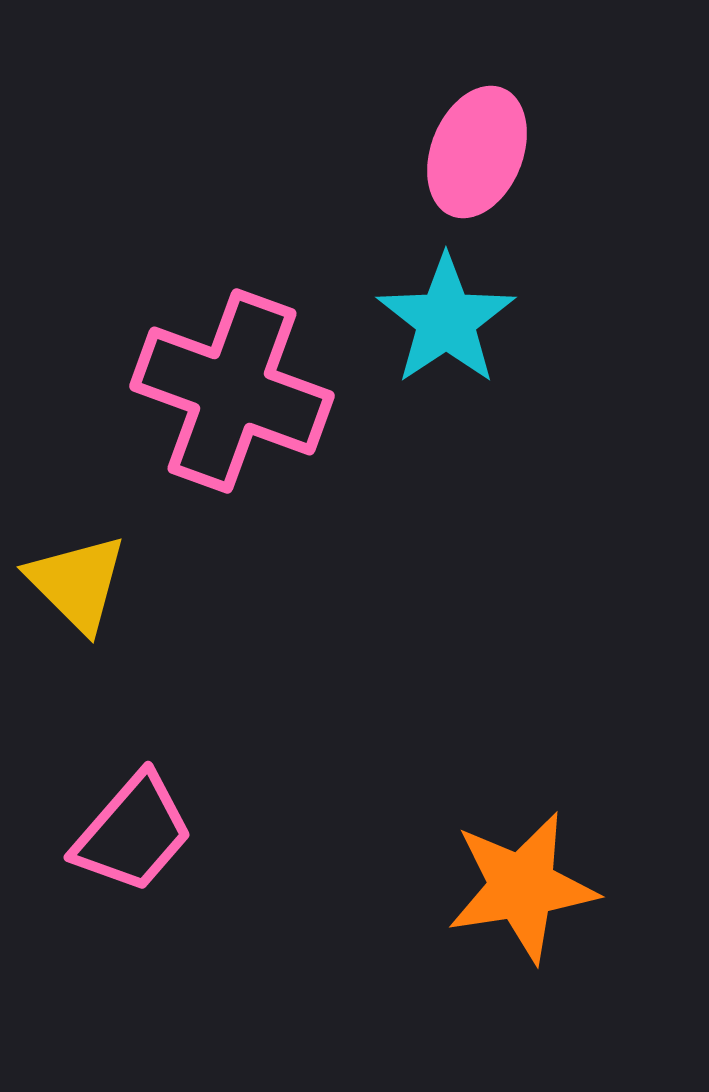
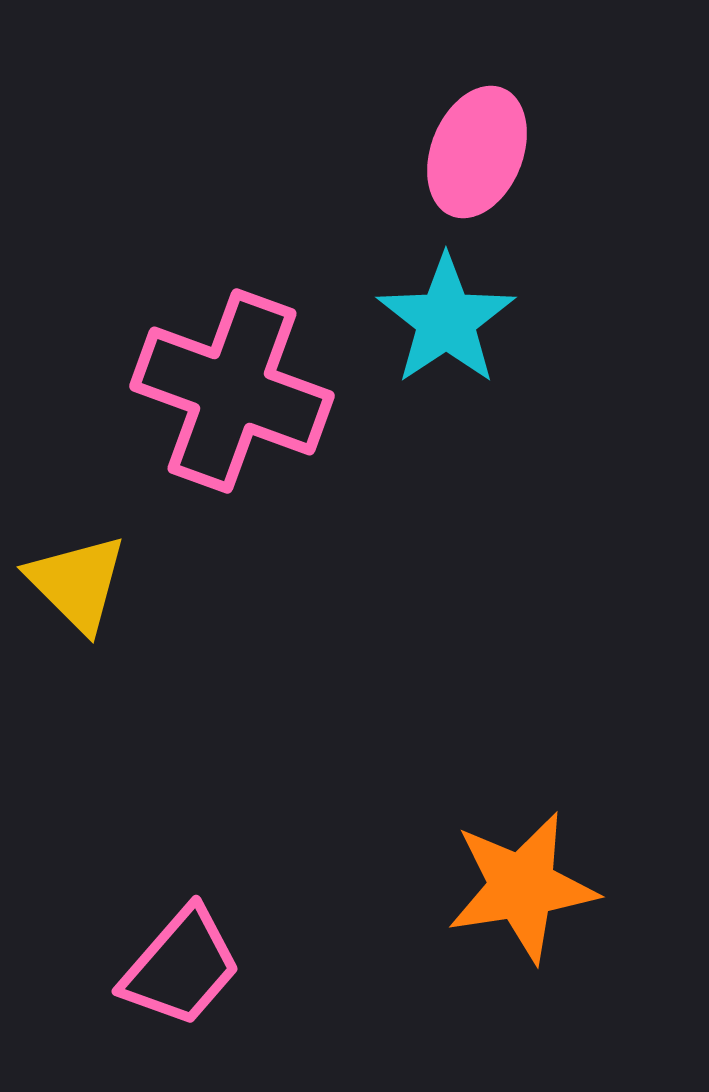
pink trapezoid: moved 48 px right, 134 px down
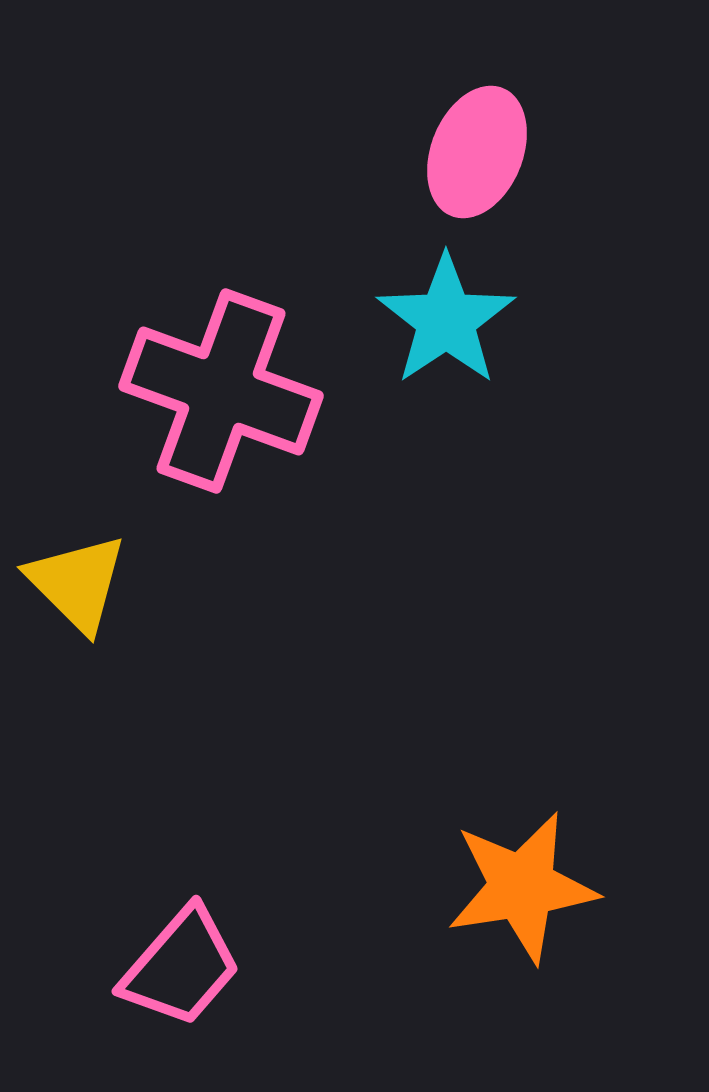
pink cross: moved 11 px left
